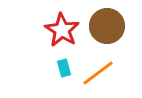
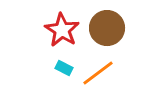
brown circle: moved 2 px down
cyan rectangle: rotated 48 degrees counterclockwise
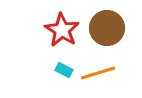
cyan rectangle: moved 2 px down
orange line: rotated 20 degrees clockwise
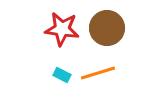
red star: moved 1 px up; rotated 24 degrees counterclockwise
cyan rectangle: moved 2 px left, 5 px down
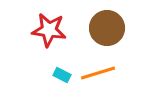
red star: moved 13 px left, 1 px down
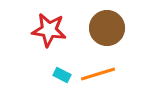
orange line: moved 1 px down
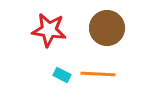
orange line: rotated 20 degrees clockwise
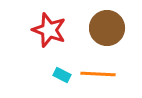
red star: rotated 12 degrees clockwise
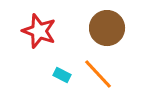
red star: moved 10 px left, 1 px down
orange line: rotated 44 degrees clockwise
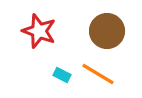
brown circle: moved 3 px down
orange line: rotated 16 degrees counterclockwise
